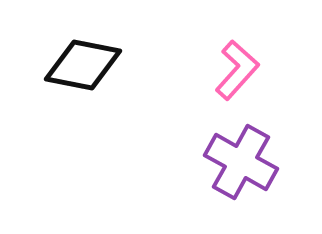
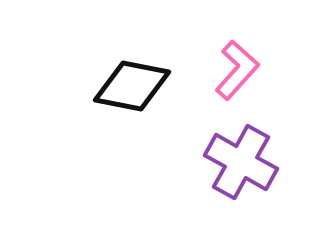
black diamond: moved 49 px right, 21 px down
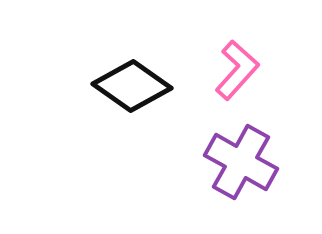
black diamond: rotated 24 degrees clockwise
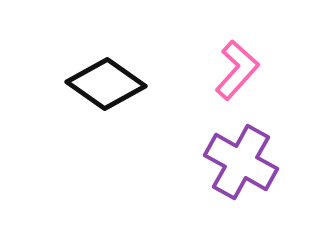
black diamond: moved 26 px left, 2 px up
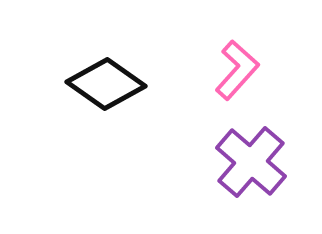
purple cross: moved 10 px right; rotated 12 degrees clockwise
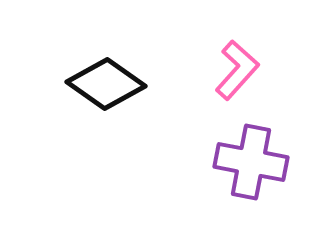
purple cross: rotated 30 degrees counterclockwise
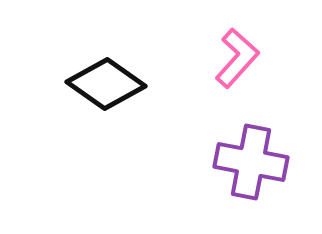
pink L-shape: moved 12 px up
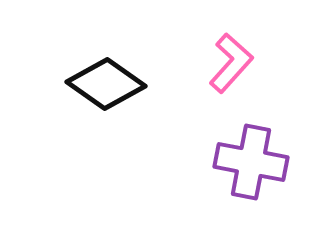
pink L-shape: moved 6 px left, 5 px down
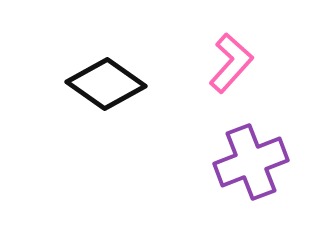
purple cross: rotated 32 degrees counterclockwise
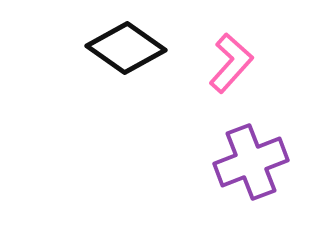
black diamond: moved 20 px right, 36 px up
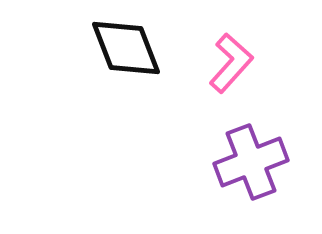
black diamond: rotated 34 degrees clockwise
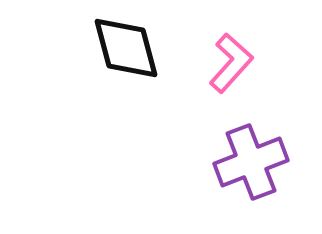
black diamond: rotated 6 degrees clockwise
